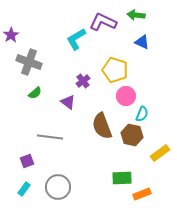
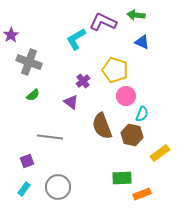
green semicircle: moved 2 px left, 2 px down
purple triangle: moved 3 px right
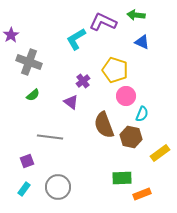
brown semicircle: moved 2 px right, 1 px up
brown hexagon: moved 1 px left, 2 px down
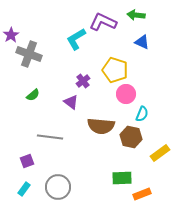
gray cross: moved 8 px up
pink circle: moved 2 px up
brown semicircle: moved 3 px left, 1 px down; rotated 64 degrees counterclockwise
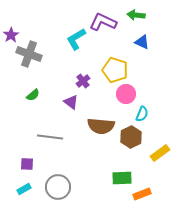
brown hexagon: rotated 20 degrees clockwise
purple square: moved 3 px down; rotated 24 degrees clockwise
cyan rectangle: rotated 24 degrees clockwise
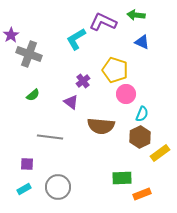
brown hexagon: moved 9 px right
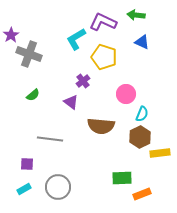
yellow pentagon: moved 11 px left, 13 px up
gray line: moved 2 px down
yellow rectangle: rotated 30 degrees clockwise
